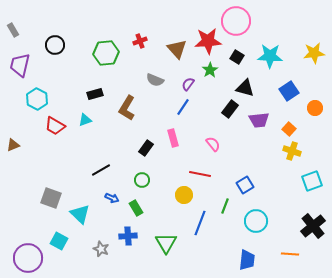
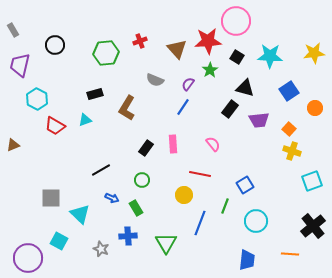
pink rectangle at (173, 138): moved 6 px down; rotated 12 degrees clockwise
gray square at (51, 198): rotated 20 degrees counterclockwise
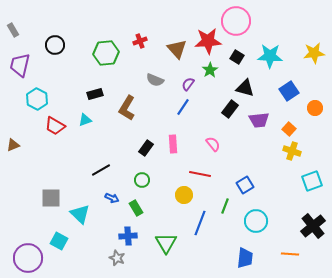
gray star at (101, 249): moved 16 px right, 9 px down
blue trapezoid at (247, 260): moved 2 px left, 2 px up
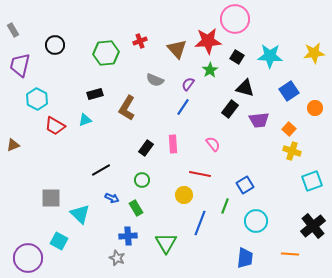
pink circle at (236, 21): moved 1 px left, 2 px up
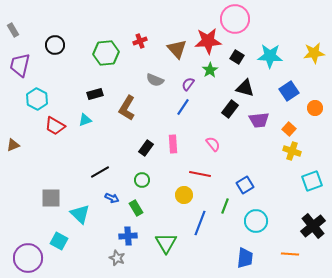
black line at (101, 170): moved 1 px left, 2 px down
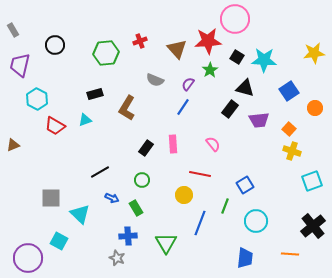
cyan star at (270, 56): moved 6 px left, 4 px down
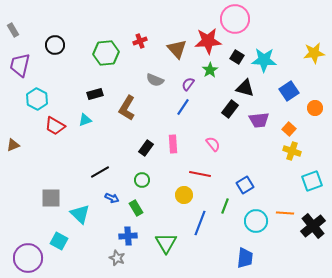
orange line at (290, 254): moved 5 px left, 41 px up
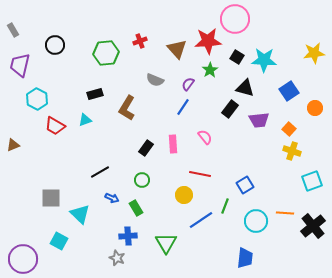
pink semicircle at (213, 144): moved 8 px left, 7 px up
blue line at (200, 223): moved 1 px right, 3 px up; rotated 35 degrees clockwise
purple circle at (28, 258): moved 5 px left, 1 px down
